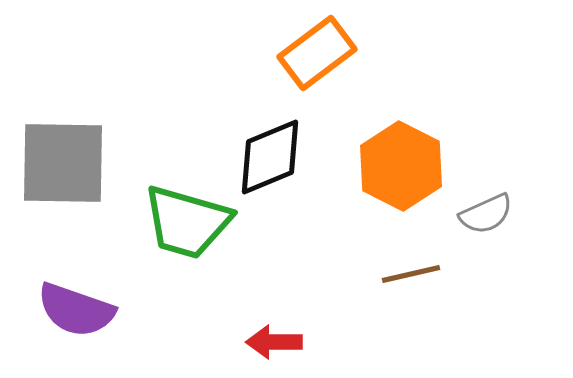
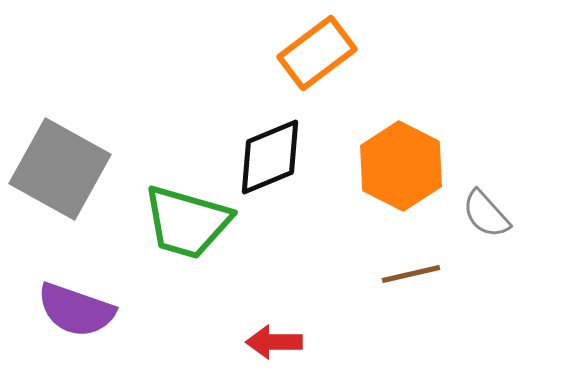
gray square: moved 3 px left, 6 px down; rotated 28 degrees clockwise
gray semicircle: rotated 72 degrees clockwise
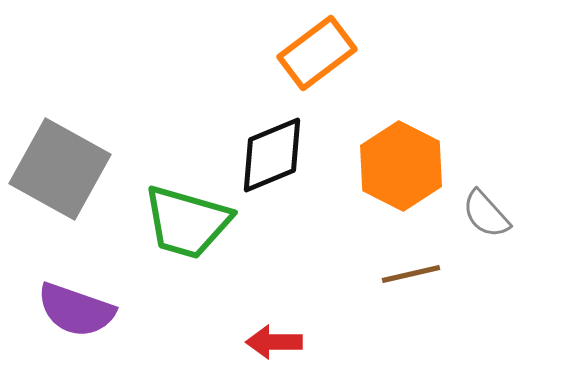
black diamond: moved 2 px right, 2 px up
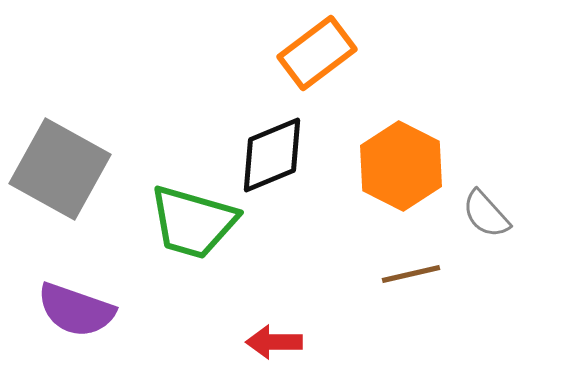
green trapezoid: moved 6 px right
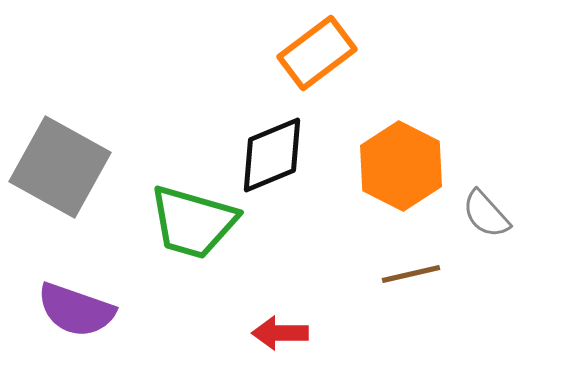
gray square: moved 2 px up
red arrow: moved 6 px right, 9 px up
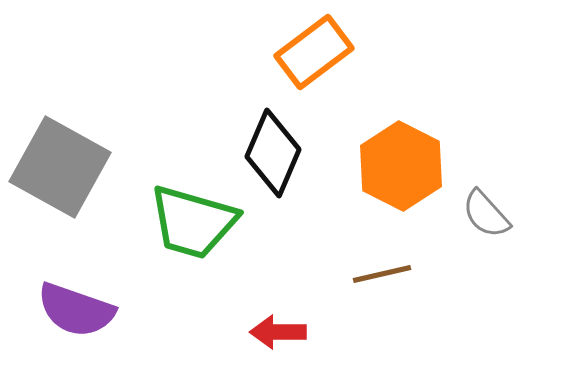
orange rectangle: moved 3 px left, 1 px up
black diamond: moved 1 px right, 2 px up; rotated 44 degrees counterclockwise
brown line: moved 29 px left
red arrow: moved 2 px left, 1 px up
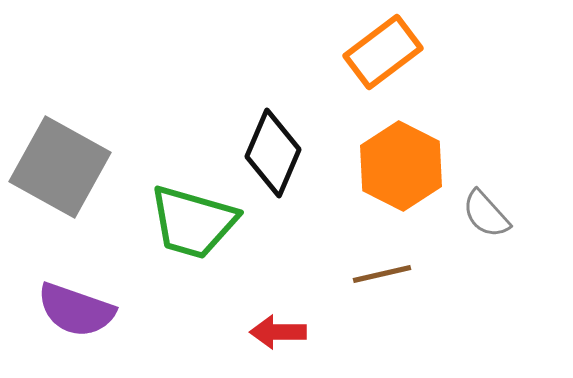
orange rectangle: moved 69 px right
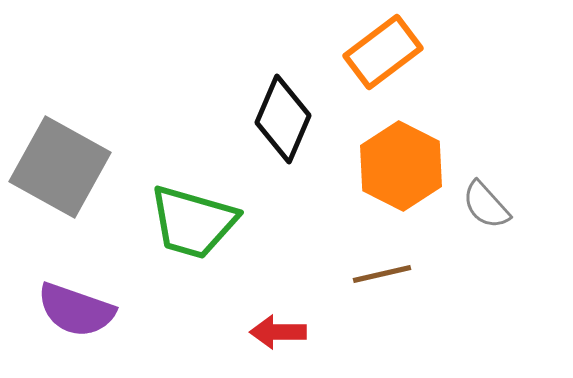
black diamond: moved 10 px right, 34 px up
gray semicircle: moved 9 px up
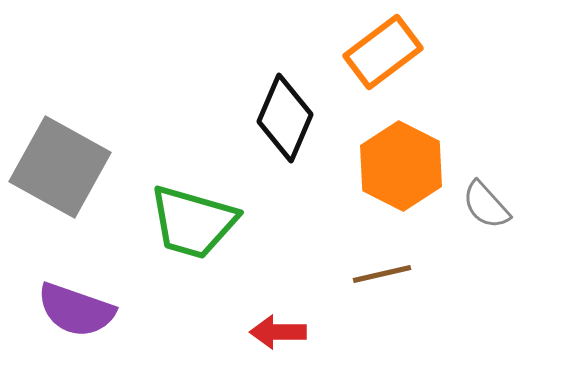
black diamond: moved 2 px right, 1 px up
